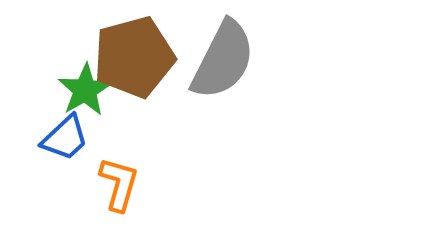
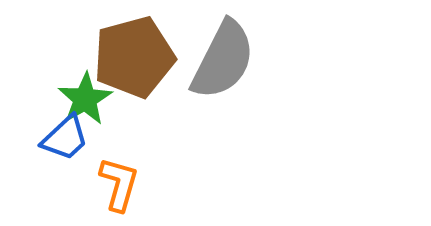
green star: moved 9 px down
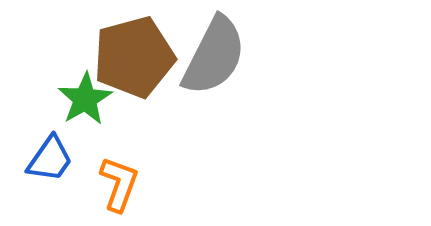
gray semicircle: moved 9 px left, 4 px up
blue trapezoid: moved 15 px left, 21 px down; rotated 12 degrees counterclockwise
orange L-shape: rotated 4 degrees clockwise
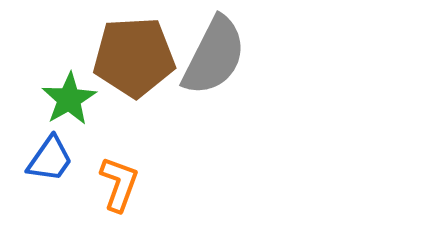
brown pentagon: rotated 12 degrees clockwise
green star: moved 16 px left
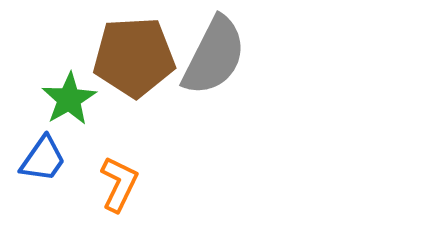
blue trapezoid: moved 7 px left
orange L-shape: rotated 6 degrees clockwise
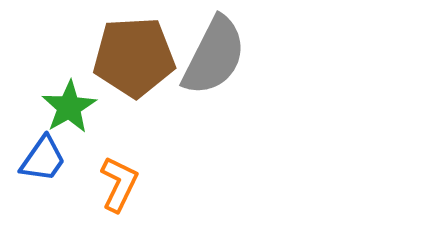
green star: moved 8 px down
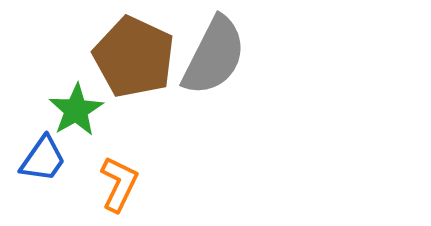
brown pentagon: rotated 28 degrees clockwise
green star: moved 7 px right, 3 px down
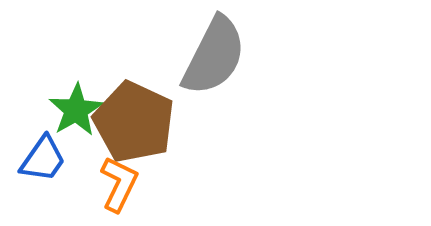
brown pentagon: moved 65 px down
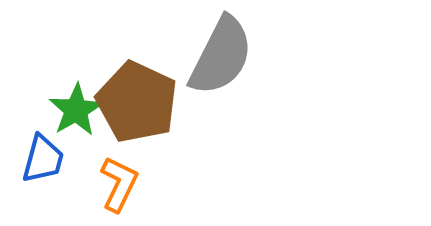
gray semicircle: moved 7 px right
brown pentagon: moved 3 px right, 20 px up
blue trapezoid: rotated 20 degrees counterclockwise
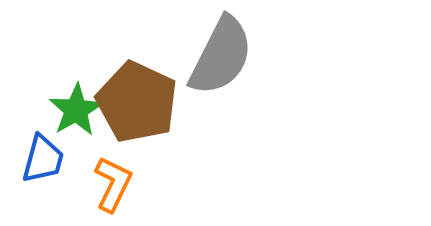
orange L-shape: moved 6 px left
